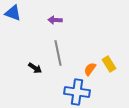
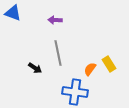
blue cross: moved 2 px left
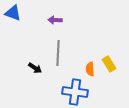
gray line: rotated 15 degrees clockwise
orange semicircle: rotated 40 degrees counterclockwise
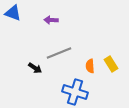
purple arrow: moved 4 px left
gray line: moved 1 px right; rotated 65 degrees clockwise
yellow rectangle: moved 2 px right
orange semicircle: moved 3 px up
blue cross: rotated 10 degrees clockwise
